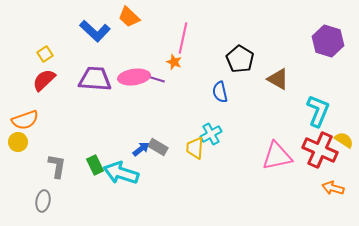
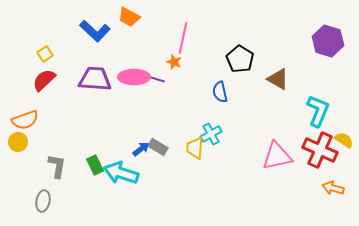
orange trapezoid: rotated 15 degrees counterclockwise
pink ellipse: rotated 8 degrees clockwise
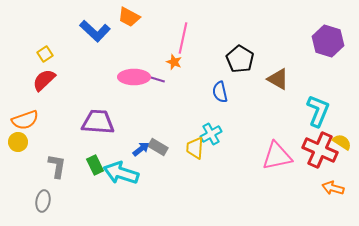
purple trapezoid: moved 3 px right, 43 px down
yellow semicircle: moved 2 px left, 2 px down
